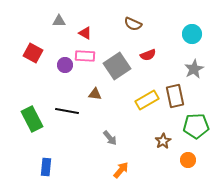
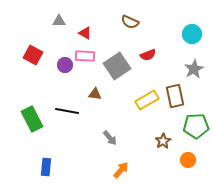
brown semicircle: moved 3 px left, 2 px up
red square: moved 2 px down
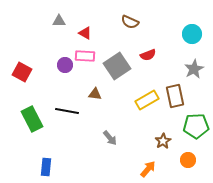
red square: moved 11 px left, 17 px down
orange arrow: moved 27 px right, 1 px up
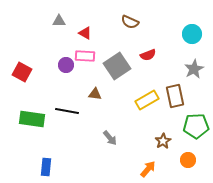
purple circle: moved 1 px right
green rectangle: rotated 55 degrees counterclockwise
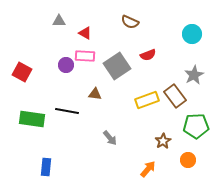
gray star: moved 6 px down
brown rectangle: rotated 25 degrees counterclockwise
yellow rectangle: rotated 10 degrees clockwise
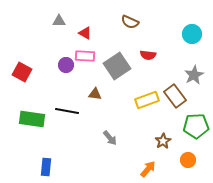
red semicircle: rotated 28 degrees clockwise
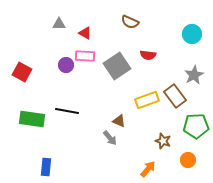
gray triangle: moved 3 px down
brown triangle: moved 24 px right, 27 px down; rotated 16 degrees clockwise
brown star: rotated 21 degrees counterclockwise
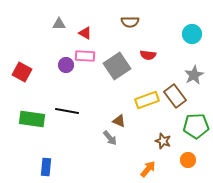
brown semicircle: rotated 24 degrees counterclockwise
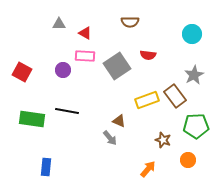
purple circle: moved 3 px left, 5 px down
brown star: moved 1 px up
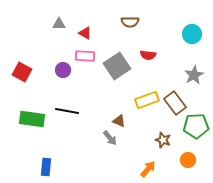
brown rectangle: moved 7 px down
